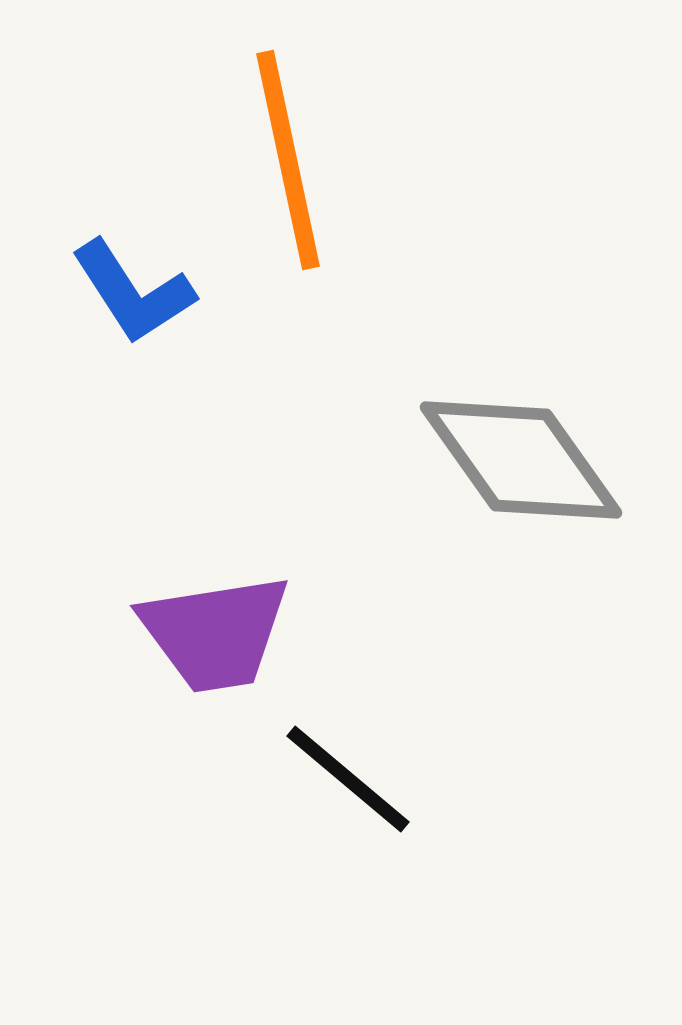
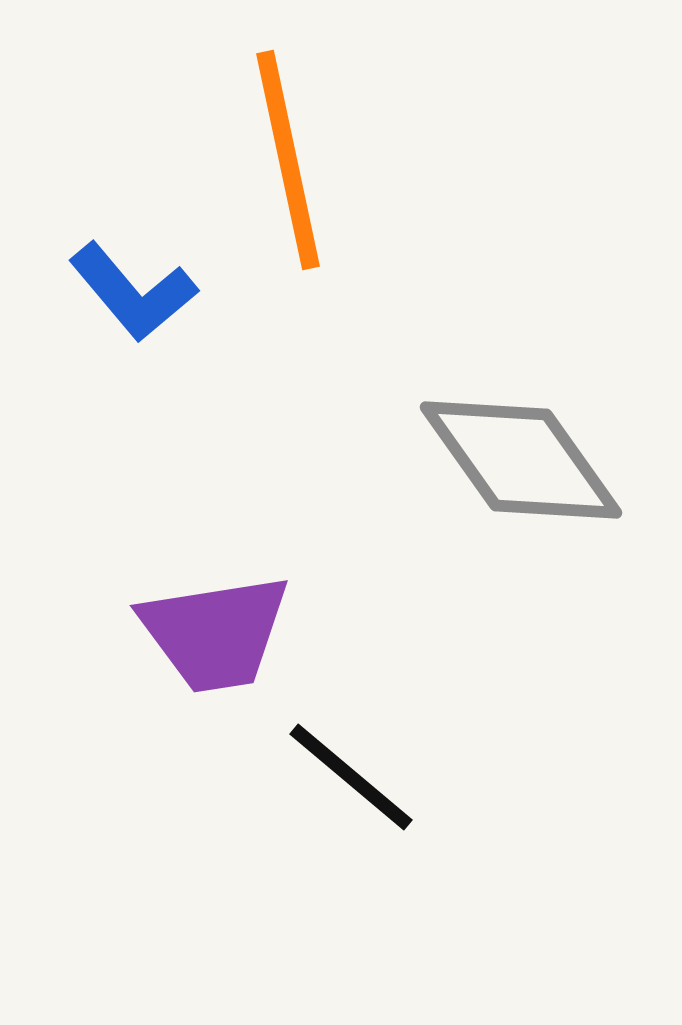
blue L-shape: rotated 7 degrees counterclockwise
black line: moved 3 px right, 2 px up
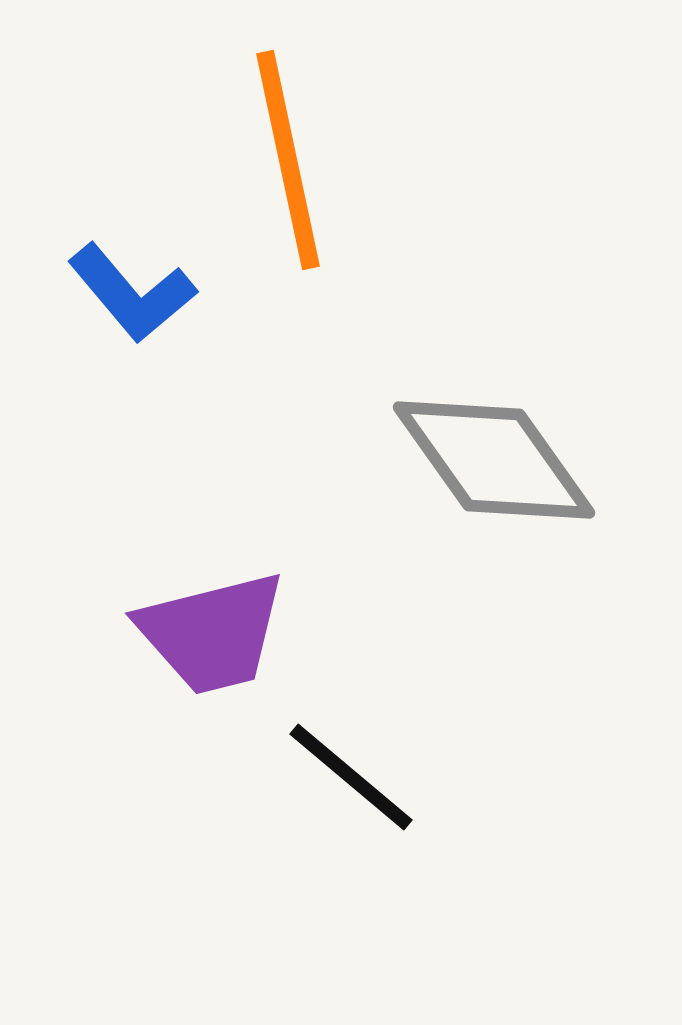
blue L-shape: moved 1 px left, 1 px down
gray diamond: moved 27 px left
purple trapezoid: moved 3 px left; rotated 5 degrees counterclockwise
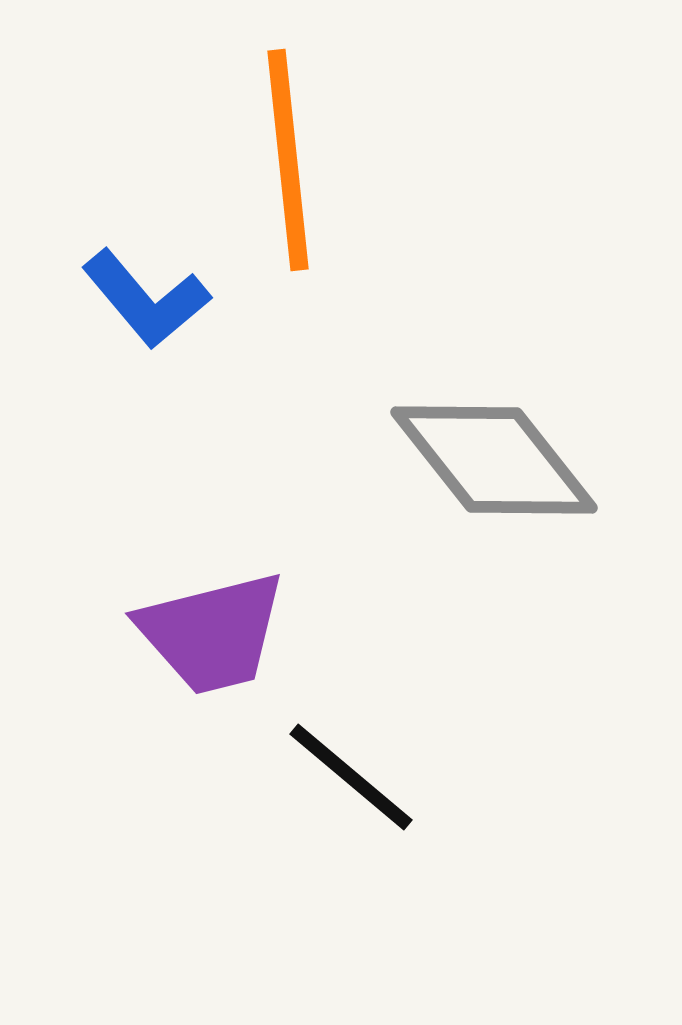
orange line: rotated 6 degrees clockwise
blue L-shape: moved 14 px right, 6 px down
gray diamond: rotated 3 degrees counterclockwise
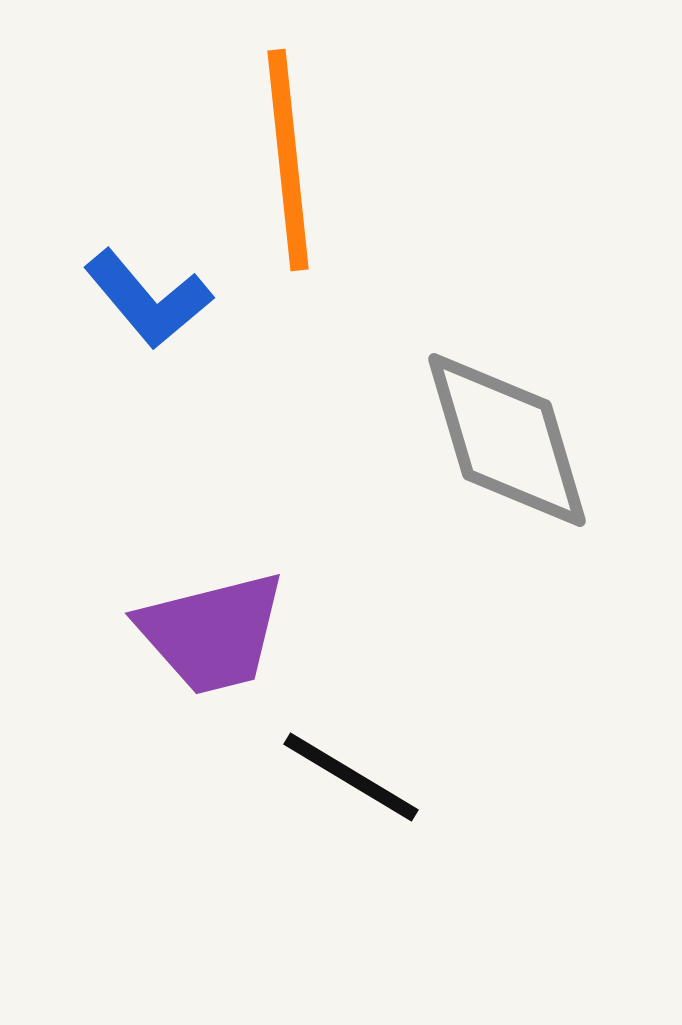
blue L-shape: moved 2 px right
gray diamond: moved 13 px right, 20 px up; rotated 22 degrees clockwise
black line: rotated 9 degrees counterclockwise
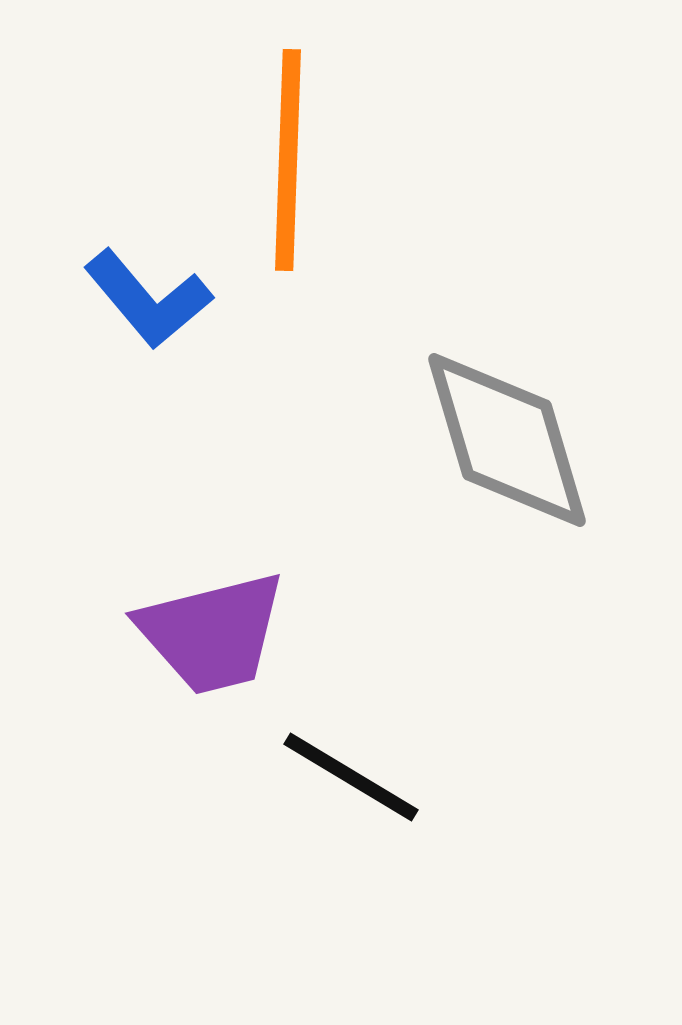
orange line: rotated 8 degrees clockwise
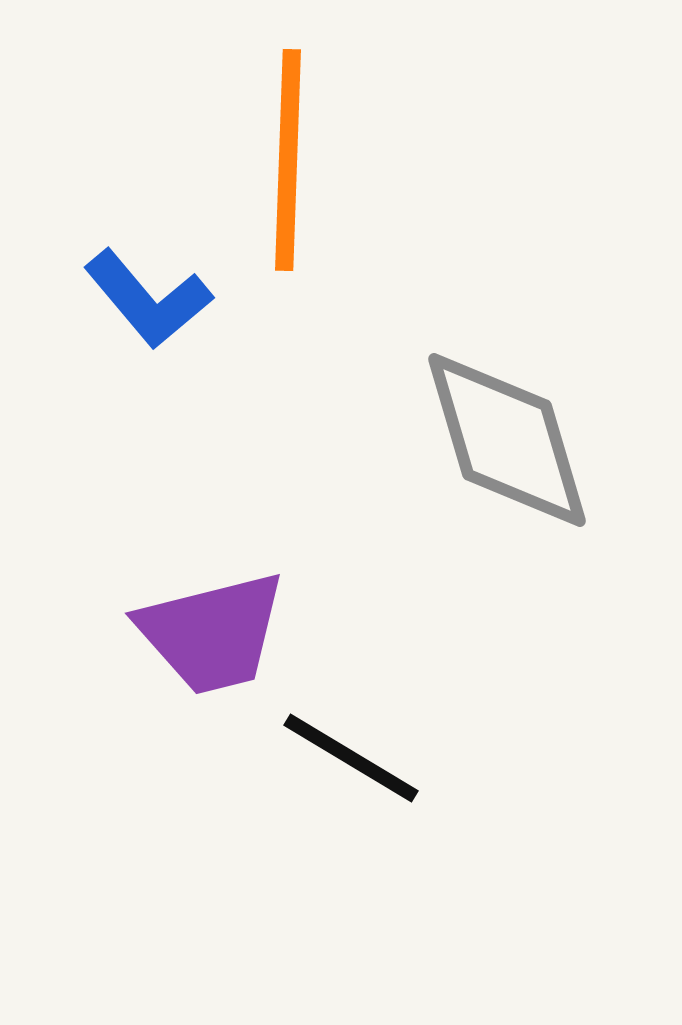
black line: moved 19 px up
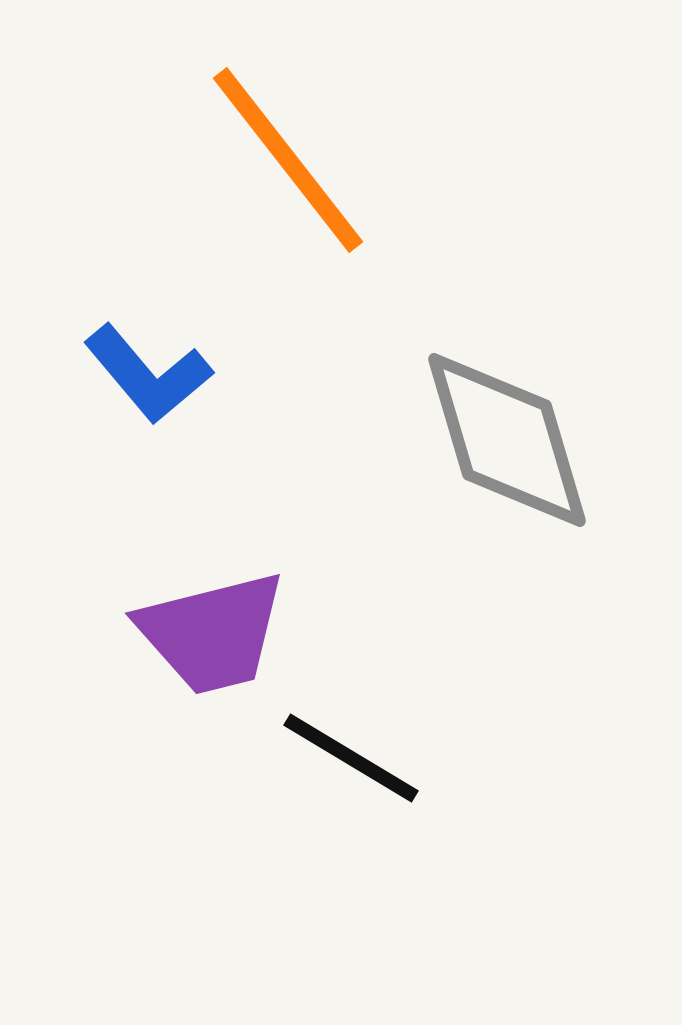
orange line: rotated 40 degrees counterclockwise
blue L-shape: moved 75 px down
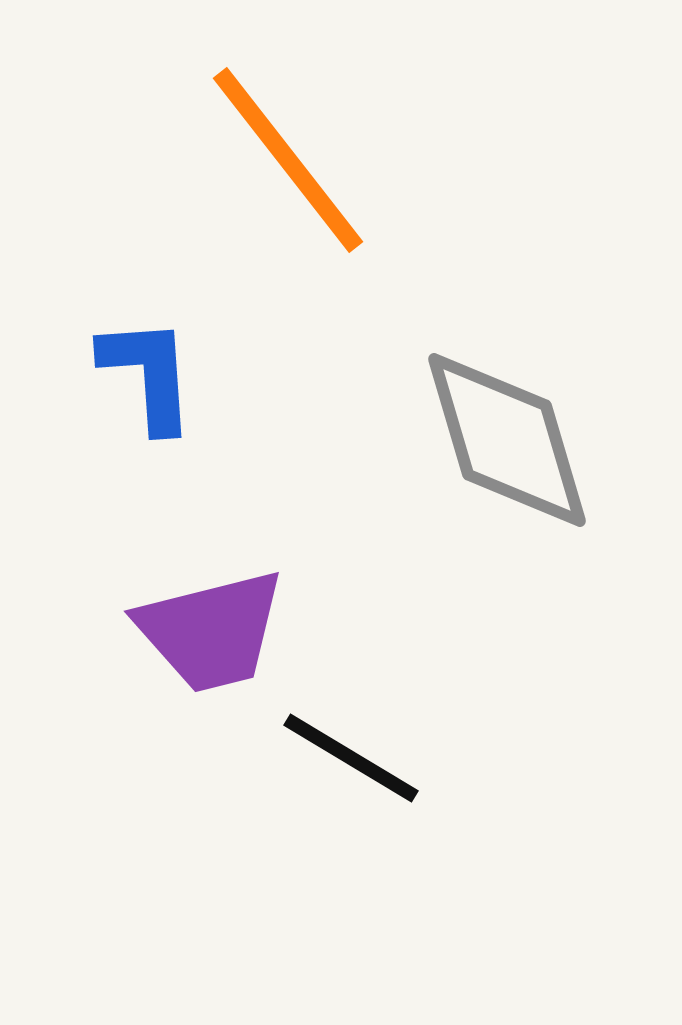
blue L-shape: rotated 144 degrees counterclockwise
purple trapezoid: moved 1 px left, 2 px up
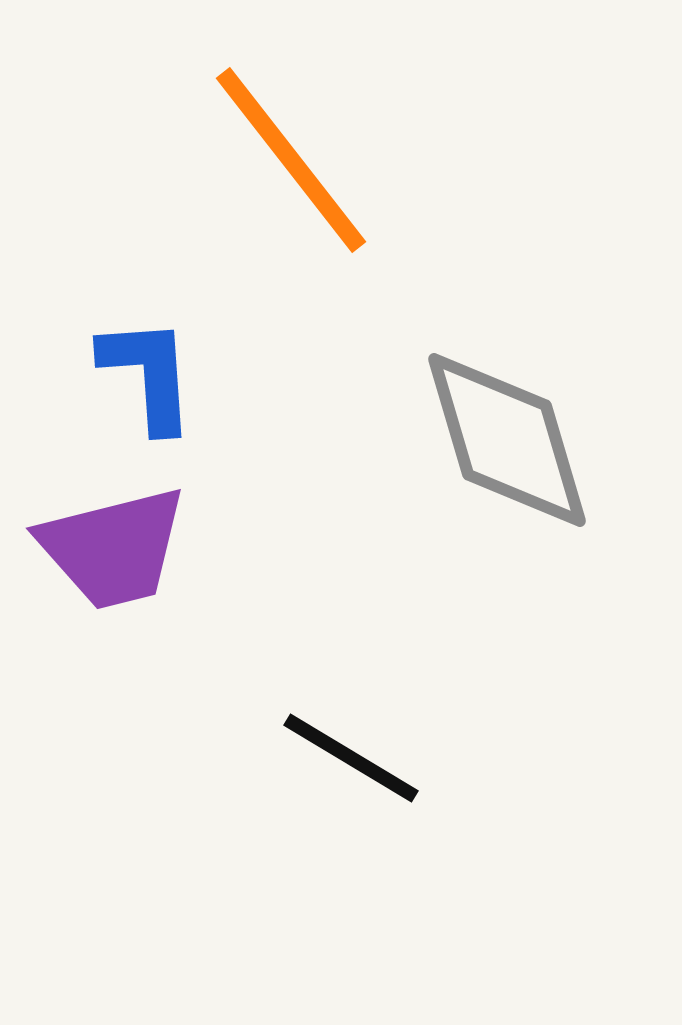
orange line: moved 3 px right
purple trapezoid: moved 98 px left, 83 px up
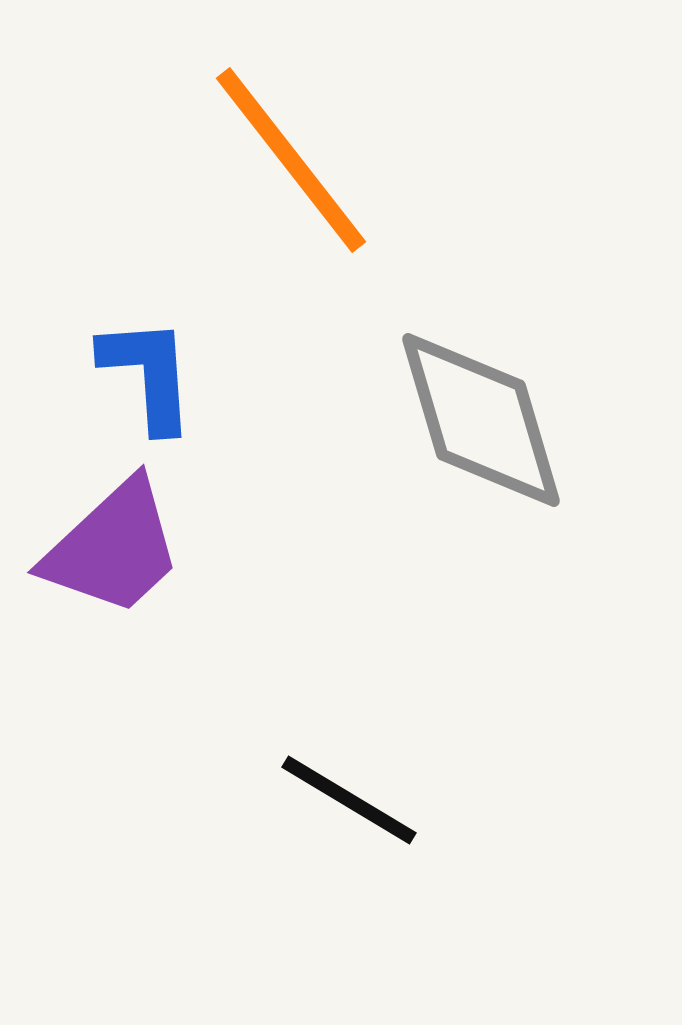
gray diamond: moved 26 px left, 20 px up
purple trapezoid: rotated 29 degrees counterclockwise
black line: moved 2 px left, 42 px down
